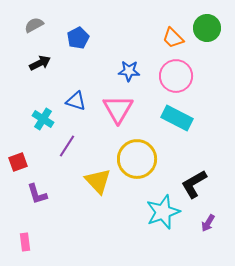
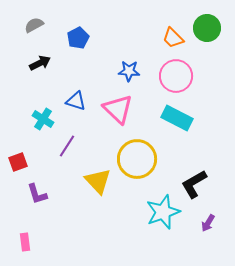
pink triangle: rotated 16 degrees counterclockwise
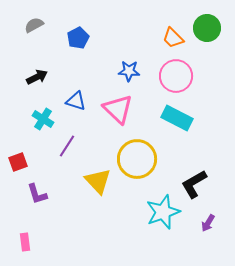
black arrow: moved 3 px left, 14 px down
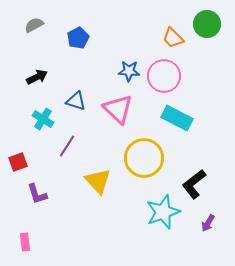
green circle: moved 4 px up
pink circle: moved 12 px left
yellow circle: moved 7 px right, 1 px up
black L-shape: rotated 8 degrees counterclockwise
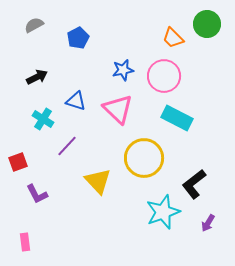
blue star: moved 6 px left, 1 px up; rotated 15 degrees counterclockwise
purple line: rotated 10 degrees clockwise
purple L-shape: rotated 10 degrees counterclockwise
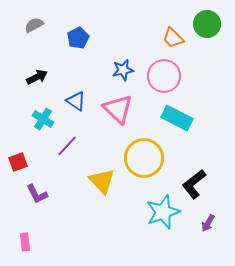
blue triangle: rotated 15 degrees clockwise
yellow triangle: moved 4 px right
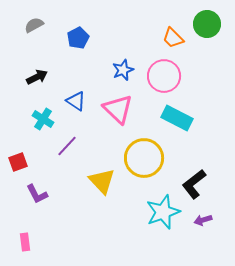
blue star: rotated 10 degrees counterclockwise
purple arrow: moved 5 px left, 3 px up; rotated 42 degrees clockwise
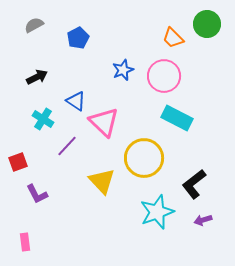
pink triangle: moved 14 px left, 13 px down
cyan star: moved 6 px left
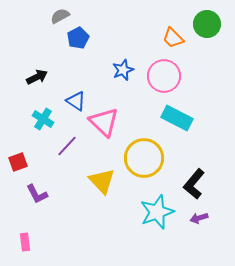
gray semicircle: moved 26 px right, 9 px up
black L-shape: rotated 12 degrees counterclockwise
purple arrow: moved 4 px left, 2 px up
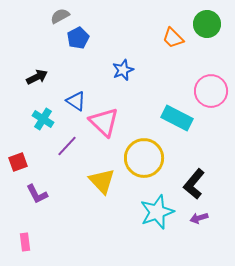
pink circle: moved 47 px right, 15 px down
